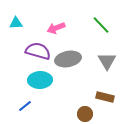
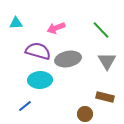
green line: moved 5 px down
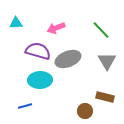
gray ellipse: rotated 10 degrees counterclockwise
blue line: rotated 24 degrees clockwise
brown circle: moved 3 px up
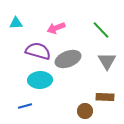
brown rectangle: rotated 12 degrees counterclockwise
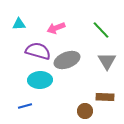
cyan triangle: moved 3 px right, 1 px down
gray ellipse: moved 1 px left, 1 px down
